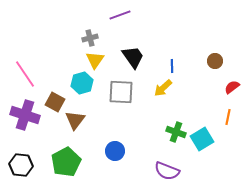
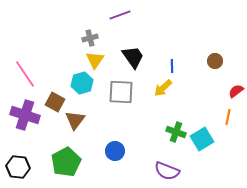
red semicircle: moved 4 px right, 4 px down
black hexagon: moved 3 px left, 2 px down
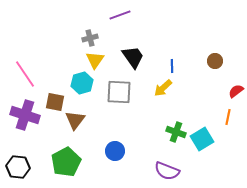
gray square: moved 2 px left
brown square: rotated 18 degrees counterclockwise
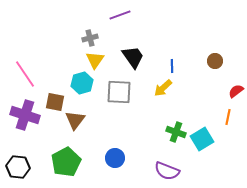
blue circle: moved 7 px down
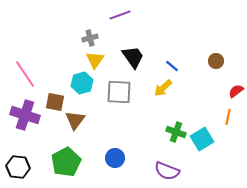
brown circle: moved 1 px right
blue line: rotated 48 degrees counterclockwise
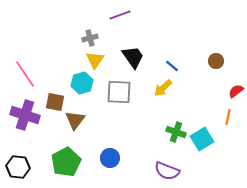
blue circle: moved 5 px left
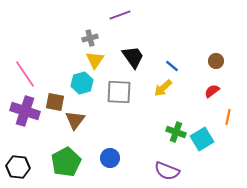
red semicircle: moved 24 px left
purple cross: moved 4 px up
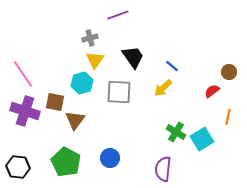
purple line: moved 2 px left
brown circle: moved 13 px right, 11 px down
pink line: moved 2 px left
green cross: rotated 12 degrees clockwise
green pentagon: rotated 16 degrees counterclockwise
purple semicircle: moved 4 px left, 2 px up; rotated 75 degrees clockwise
